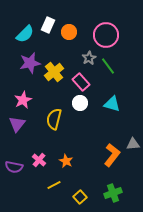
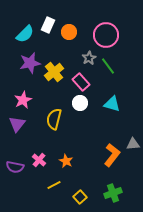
purple semicircle: moved 1 px right
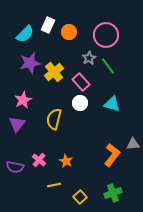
yellow line: rotated 16 degrees clockwise
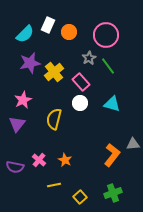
orange star: moved 1 px left, 1 px up
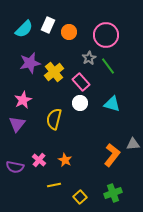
cyan semicircle: moved 1 px left, 5 px up
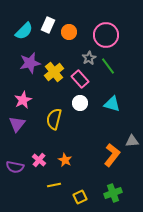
cyan semicircle: moved 2 px down
pink rectangle: moved 1 px left, 3 px up
gray triangle: moved 1 px left, 3 px up
yellow square: rotated 16 degrees clockwise
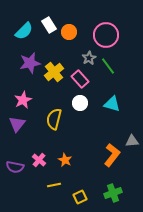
white rectangle: moved 1 px right; rotated 56 degrees counterclockwise
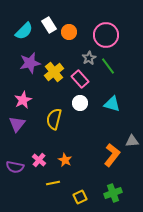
yellow line: moved 1 px left, 2 px up
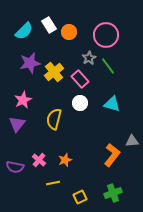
orange star: rotated 24 degrees clockwise
